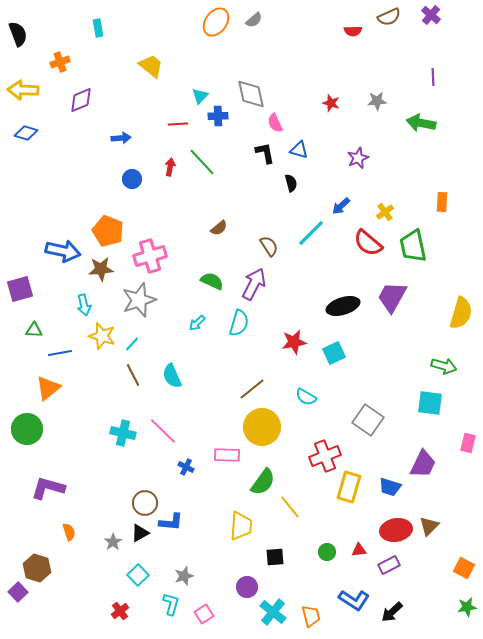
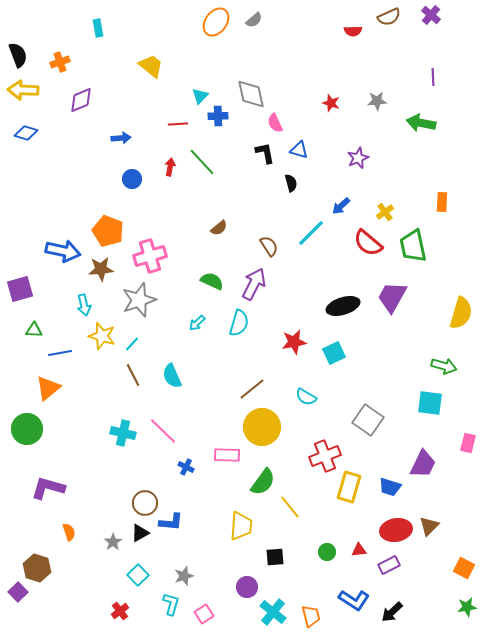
black semicircle at (18, 34): moved 21 px down
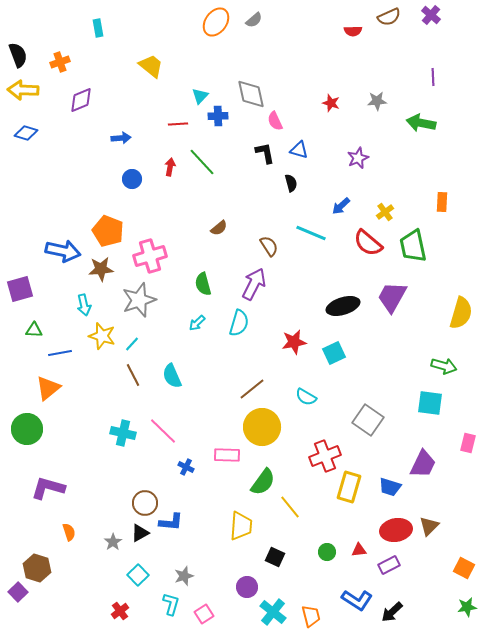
pink semicircle at (275, 123): moved 2 px up
cyan line at (311, 233): rotated 68 degrees clockwise
green semicircle at (212, 281): moved 9 px left, 3 px down; rotated 130 degrees counterclockwise
black square at (275, 557): rotated 30 degrees clockwise
blue L-shape at (354, 600): moved 3 px right
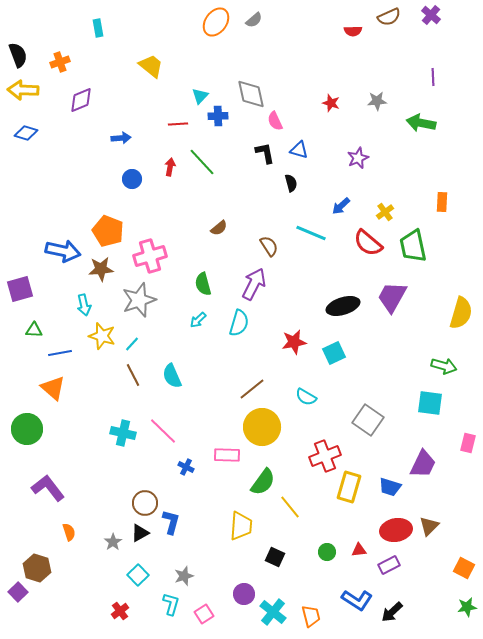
cyan arrow at (197, 323): moved 1 px right, 3 px up
orange triangle at (48, 388): moved 5 px right; rotated 40 degrees counterclockwise
purple L-shape at (48, 488): rotated 36 degrees clockwise
blue L-shape at (171, 522): rotated 80 degrees counterclockwise
purple circle at (247, 587): moved 3 px left, 7 px down
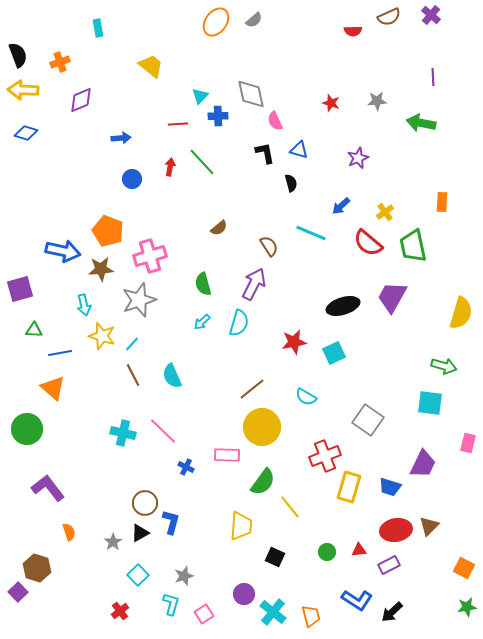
cyan arrow at (198, 320): moved 4 px right, 2 px down
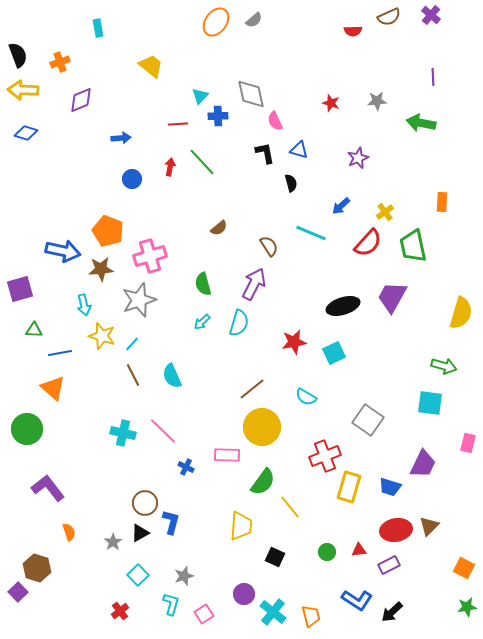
red semicircle at (368, 243): rotated 88 degrees counterclockwise
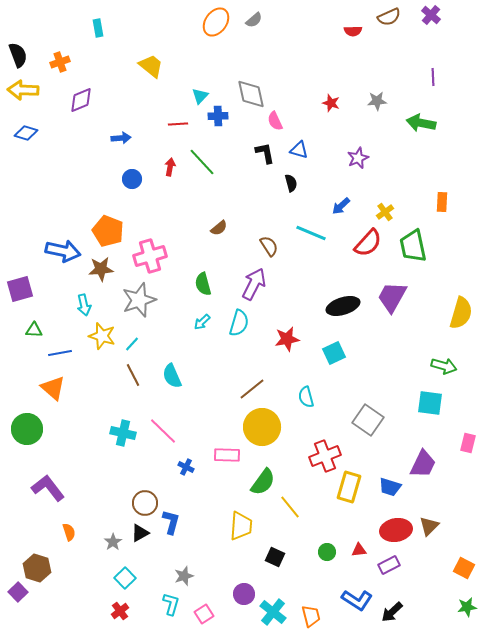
red star at (294, 342): moved 7 px left, 3 px up
cyan semicircle at (306, 397): rotated 45 degrees clockwise
cyan square at (138, 575): moved 13 px left, 3 px down
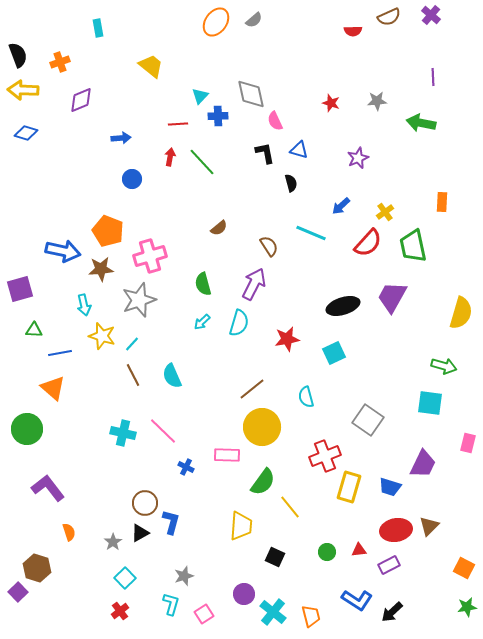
red arrow at (170, 167): moved 10 px up
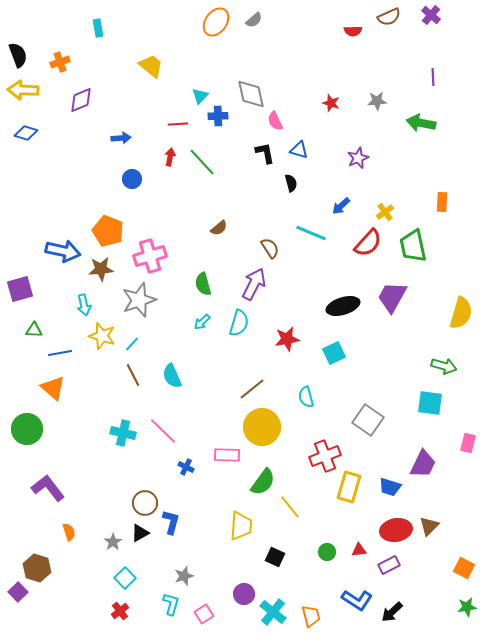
brown semicircle at (269, 246): moved 1 px right, 2 px down
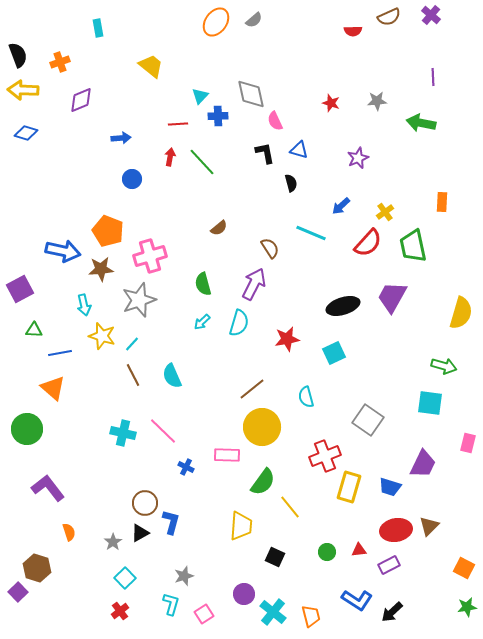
purple square at (20, 289): rotated 12 degrees counterclockwise
